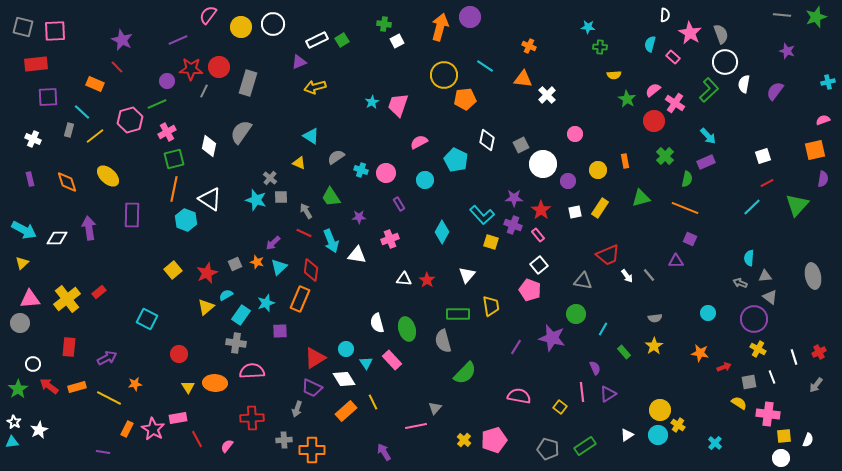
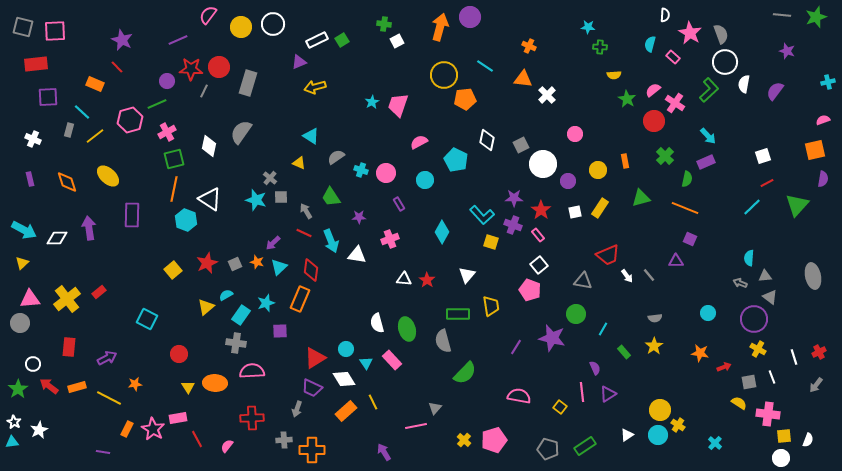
red star at (207, 273): moved 10 px up
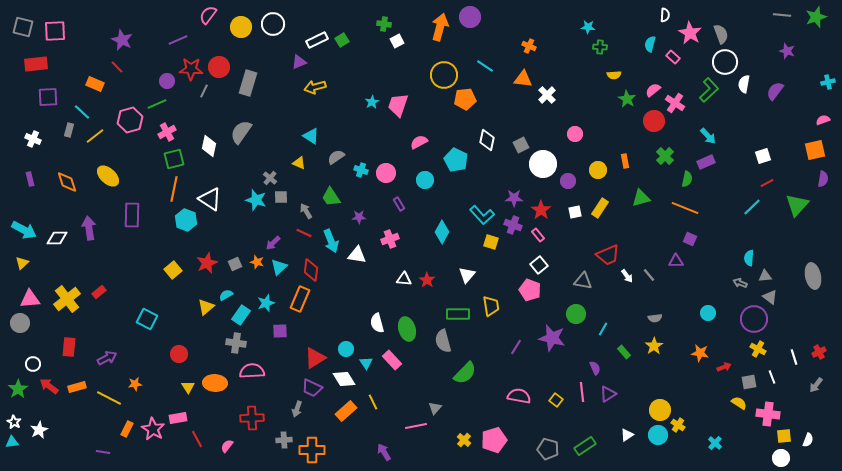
yellow square at (560, 407): moved 4 px left, 7 px up
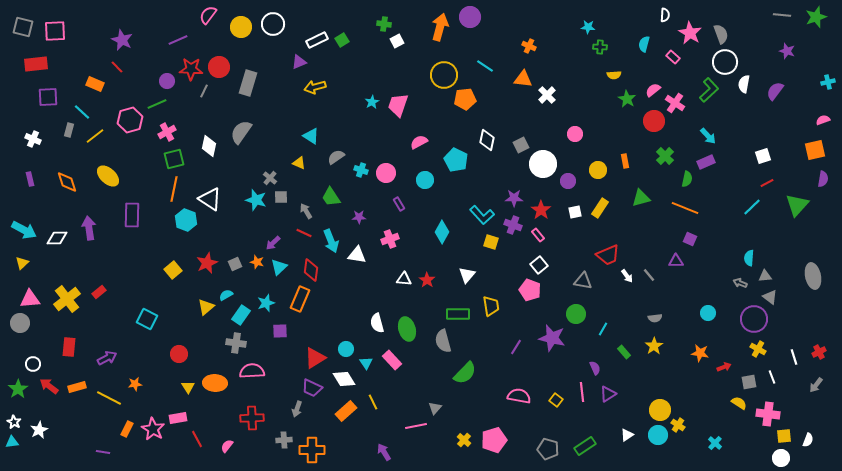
cyan semicircle at (650, 44): moved 6 px left
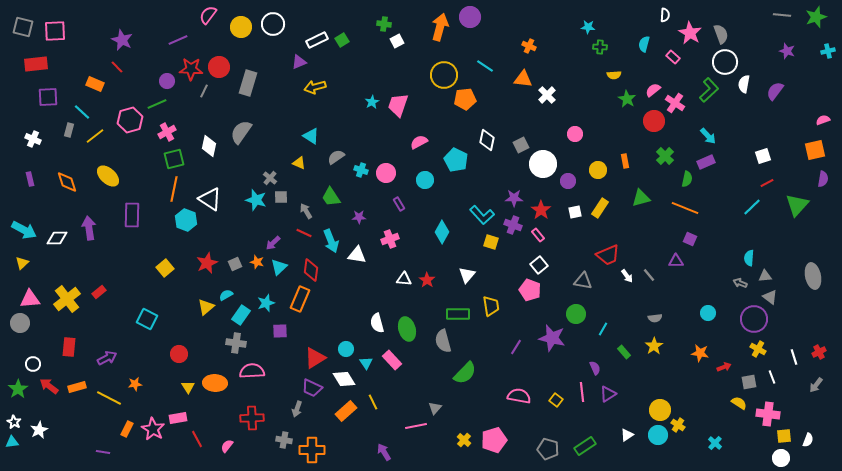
cyan cross at (828, 82): moved 31 px up
yellow square at (173, 270): moved 8 px left, 2 px up
gray cross at (284, 440): rotated 14 degrees clockwise
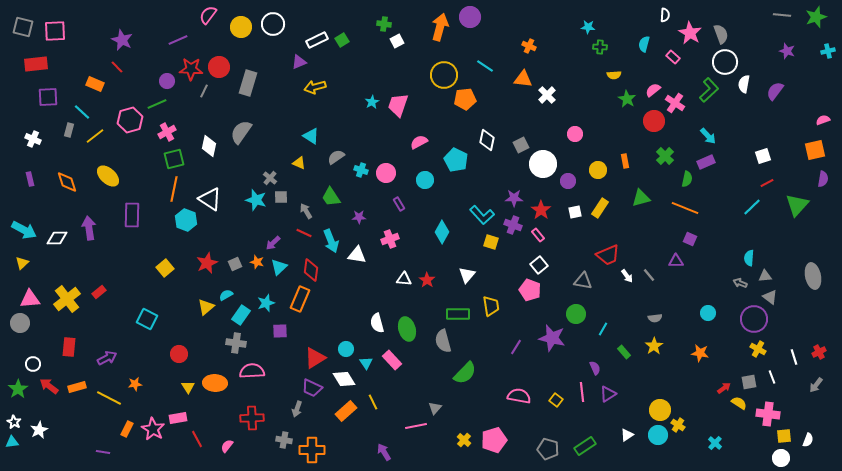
red arrow at (724, 367): moved 21 px down; rotated 16 degrees counterclockwise
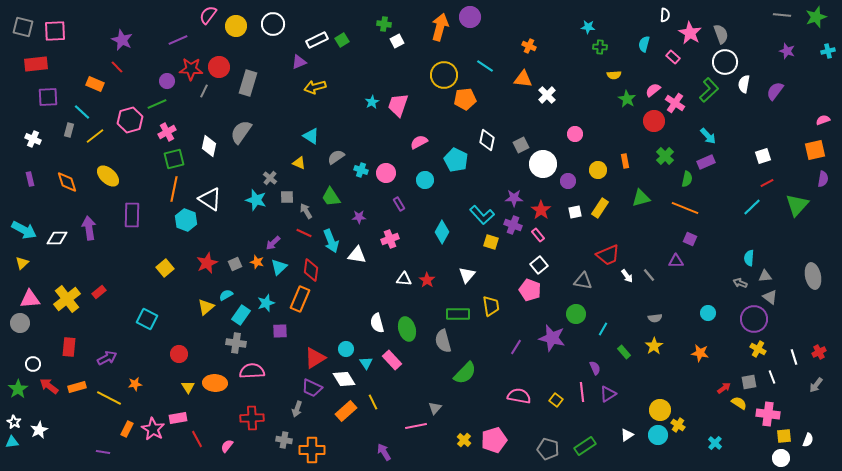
yellow circle at (241, 27): moved 5 px left, 1 px up
gray square at (281, 197): moved 6 px right
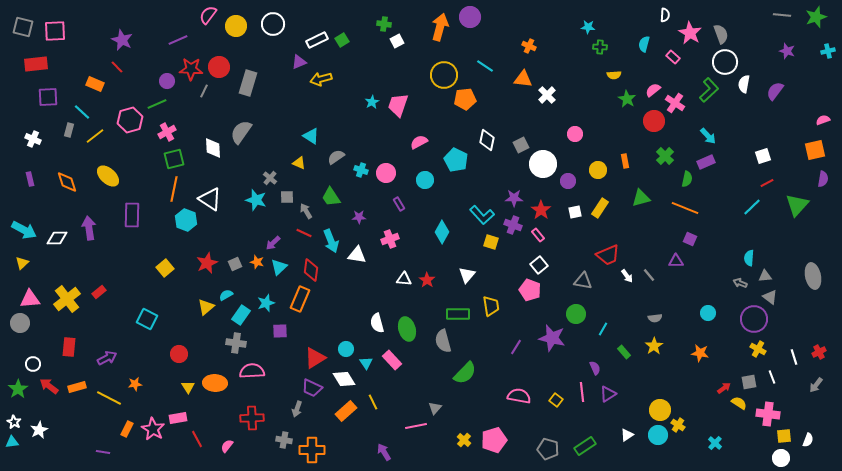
yellow arrow at (315, 87): moved 6 px right, 8 px up
white diamond at (209, 146): moved 4 px right, 2 px down; rotated 15 degrees counterclockwise
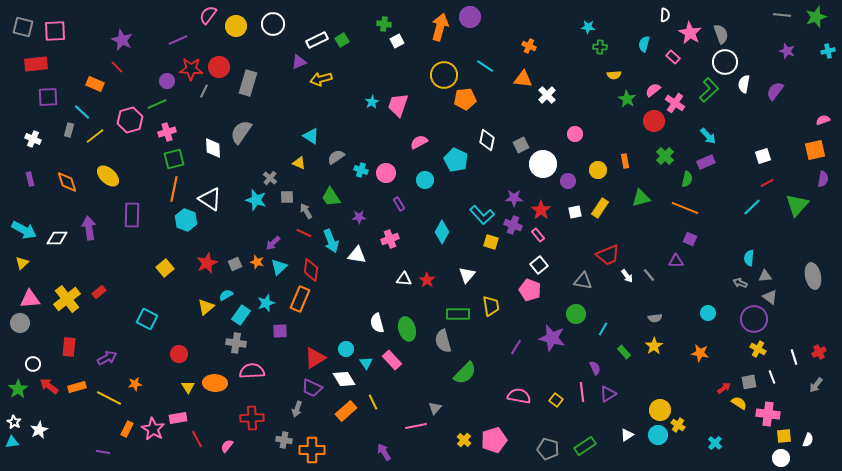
pink cross at (167, 132): rotated 12 degrees clockwise
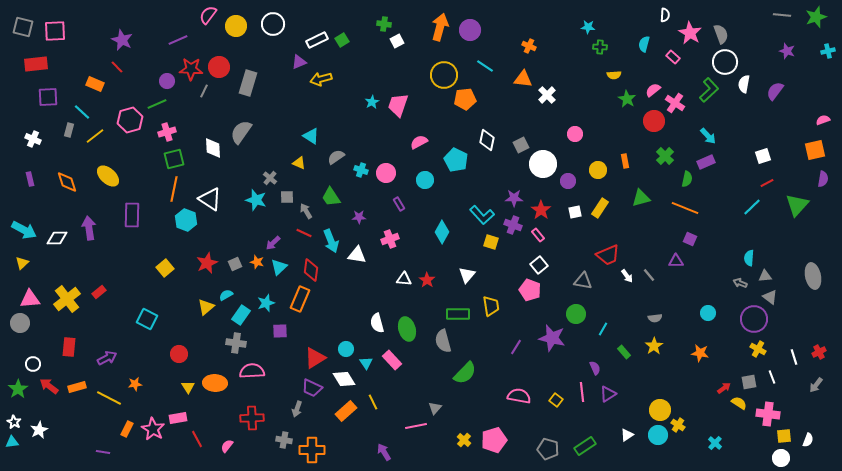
purple circle at (470, 17): moved 13 px down
